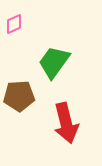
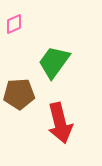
brown pentagon: moved 2 px up
red arrow: moved 6 px left
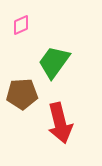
pink diamond: moved 7 px right, 1 px down
brown pentagon: moved 3 px right
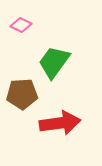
pink diamond: rotated 50 degrees clockwise
red arrow: rotated 84 degrees counterclockwise
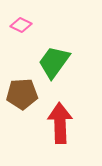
red arrow: rotated 84 degrees counterclockwise
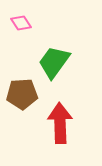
pink diamond: moved 2 px up; rotated 30 degrees clockwise
